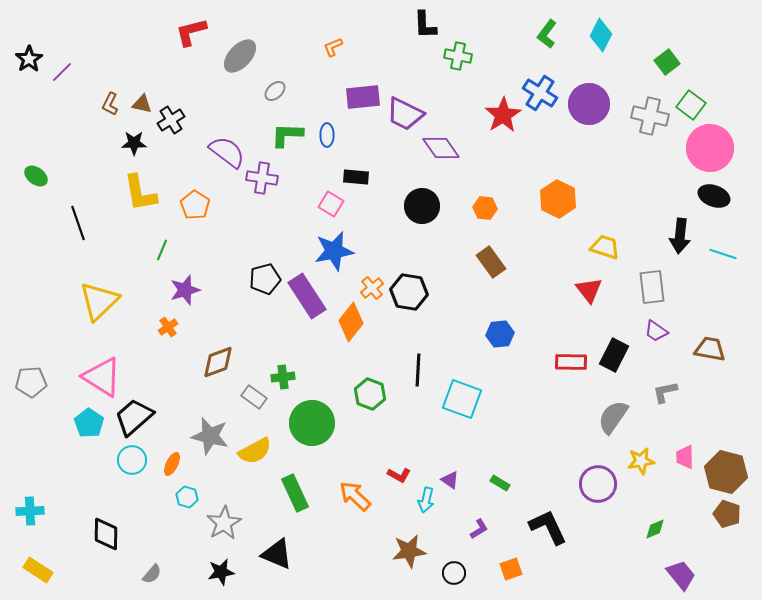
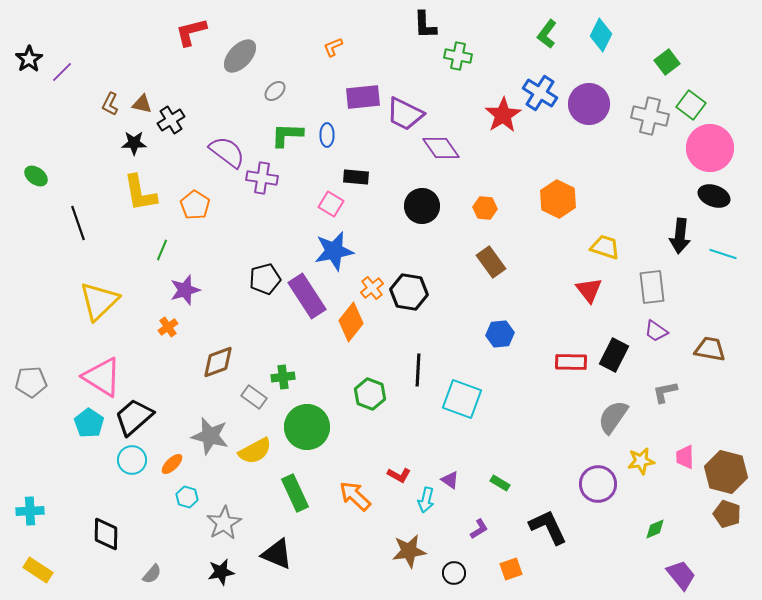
green circle at (312, 423): moved 5 px left, 4 px down
orange ellipse at (172, 464): rotated 20 degrees clockwise
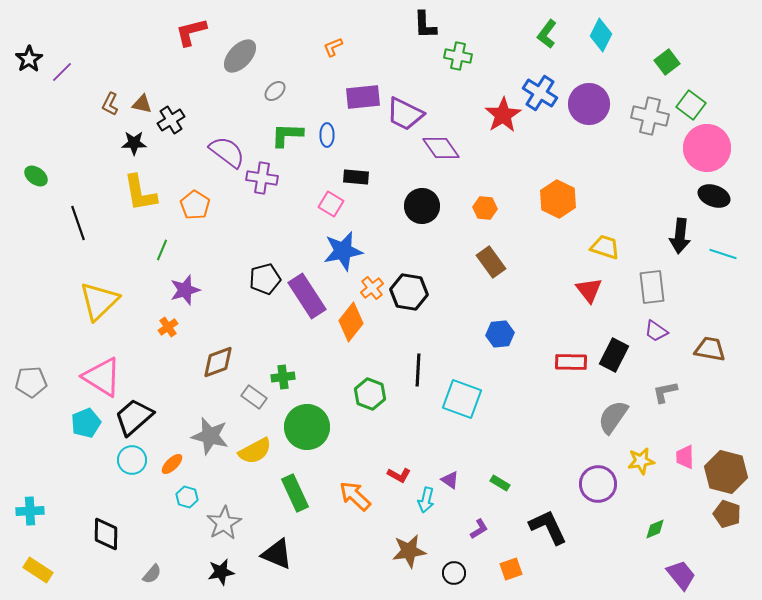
pink circle at (710, 148): moved 3 px left
blue star at (334, 251): moved 9 px right
cyan pentagon at (89, 423): moved 3 px left; rotated 16 degrees clockwise
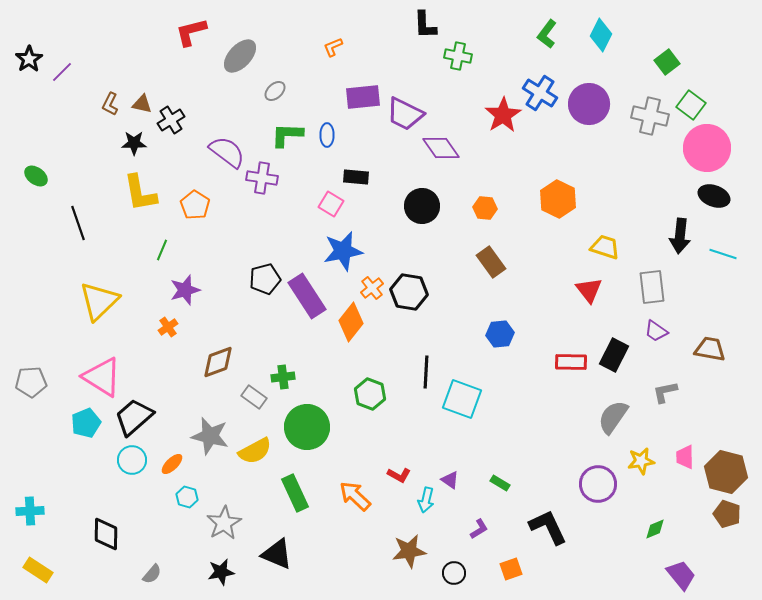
black line at (418, 370): moved 8 px right, 2 px down
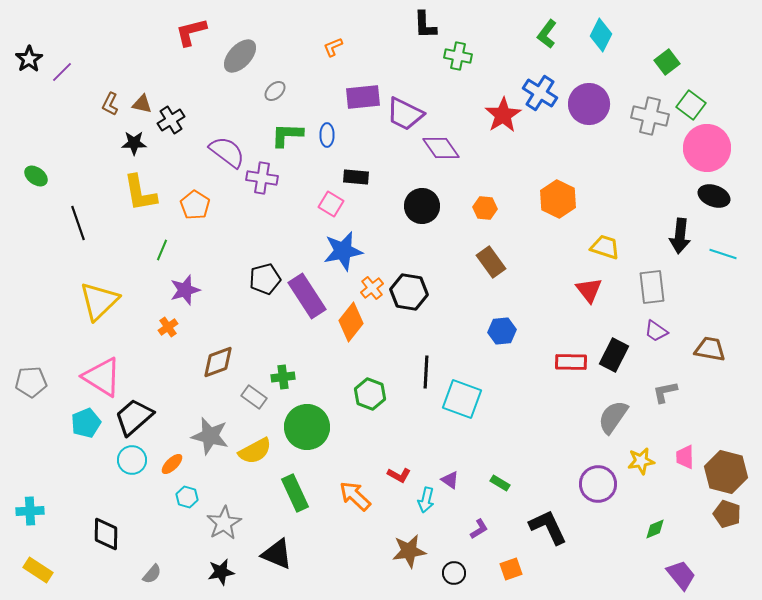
blue hexagon at (500, 334): moved 2 px right, 3 px up
